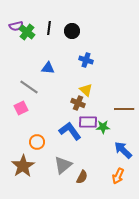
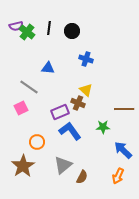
blue cross: moved 1 px up
purple rectangle: moved 28 px left, 10 px up; rotated 24 degrees counterclockwise
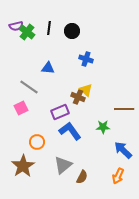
brown cross: moved 6 px up
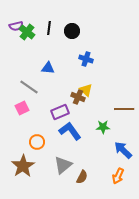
pink square: moved 1 px right
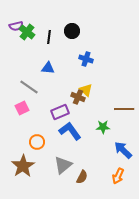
black line: moved 9 px down
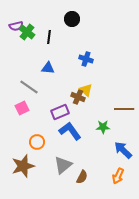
black circle: moved 12 px up
brown star: rotated 15 degrees clockwise
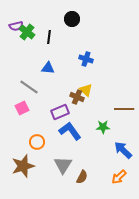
brown cross: moved 1 px left
gray triangle: rotated 18 degrees counterclockwise
orange arrow: moved 1 px right, 1 px down; rotated 21 degrees clockwise
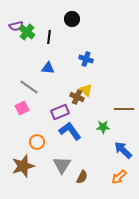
gray triangle: moved 1 px left
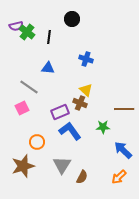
brown cross: moved 3 px right, 6 px down
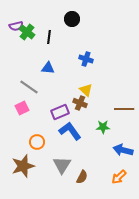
blue arrow: rotated 30 degrees counterclockwise
